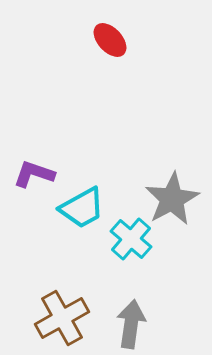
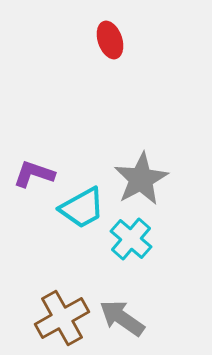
red ellipse: rotated 24 degrees clockwise
gray star: moved 31 px left, 20 px up
gray arrow: moved 9 px left, 6 px up; rotated 63 degrees counterclockwise
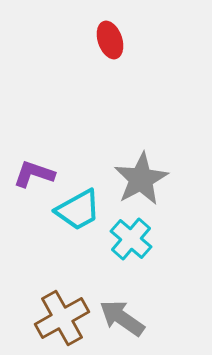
cyan trapezoid: moved 4 px left, 2 px down
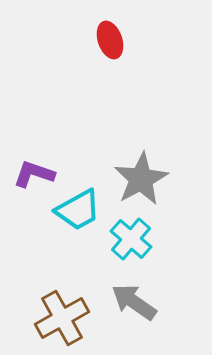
gray arrow: moved 12 px right, 16 px up
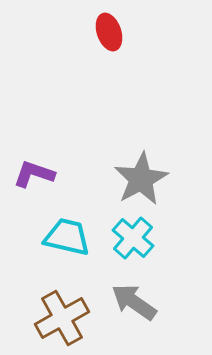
red ellipse: moved 1 px left, 8 px up
cyan trapezoid: moved 11 px left, 27 px down; rotated 138 degrees counterclockwise
cyan cross: moved 2 px right, 1 px up
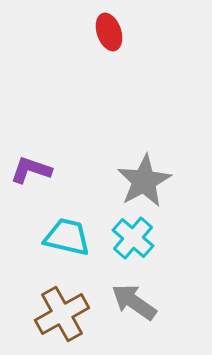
purple L-shape: moved 3 px left, 4 px up
gray star: moved 3 px right, 2 px down
brown cross: moved 4 px up
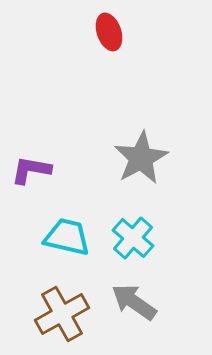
purple L-shape: rotated 9 degrees counterclockwise
gray star: moved 3 px left, 23 px up
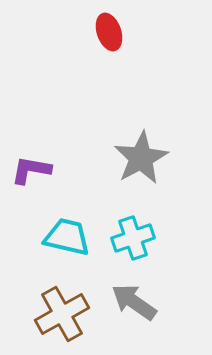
cyan cross: rotated 30 degrees clockwise
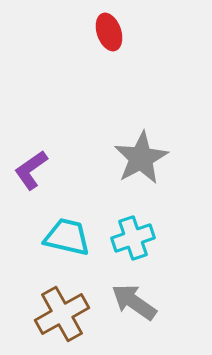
purple L-shape: rotated 45 degrees counterclockwise
